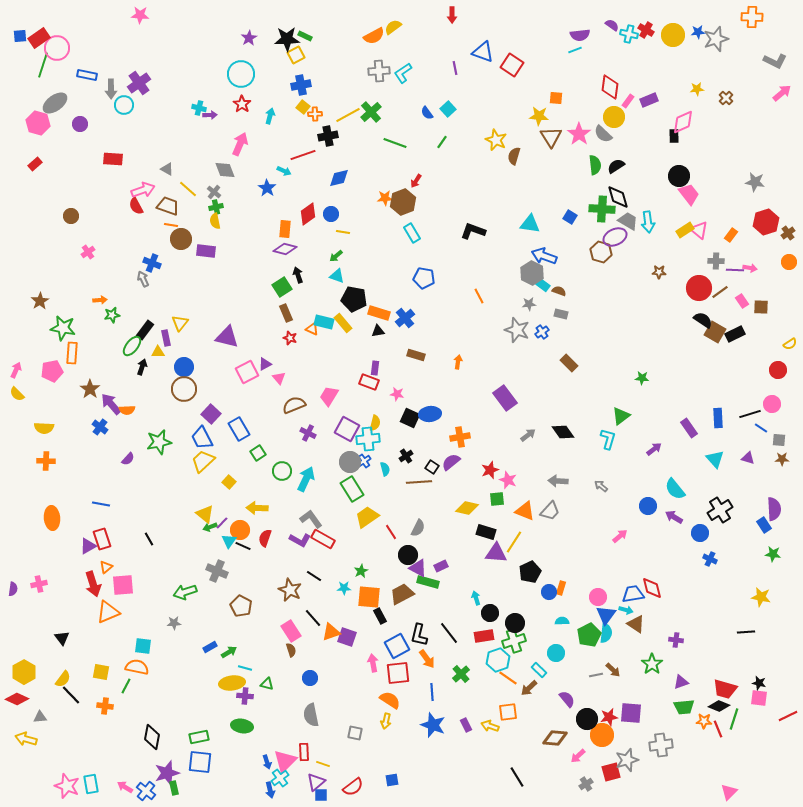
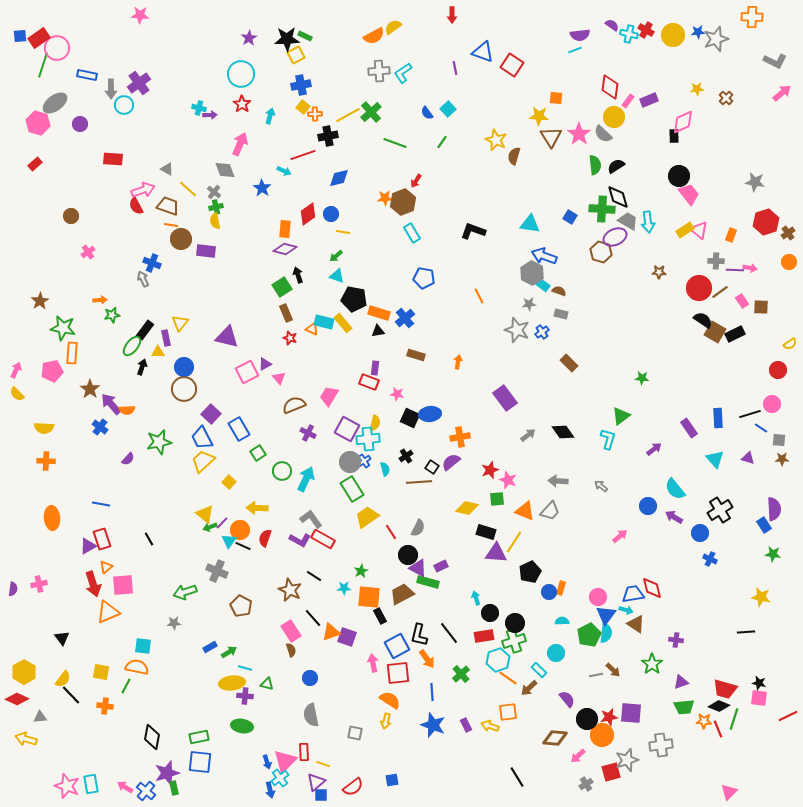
blue star at (267, 188): moved 5 px left
orange rectangle at (731, 235): rotated 16 degrees counterclockwise
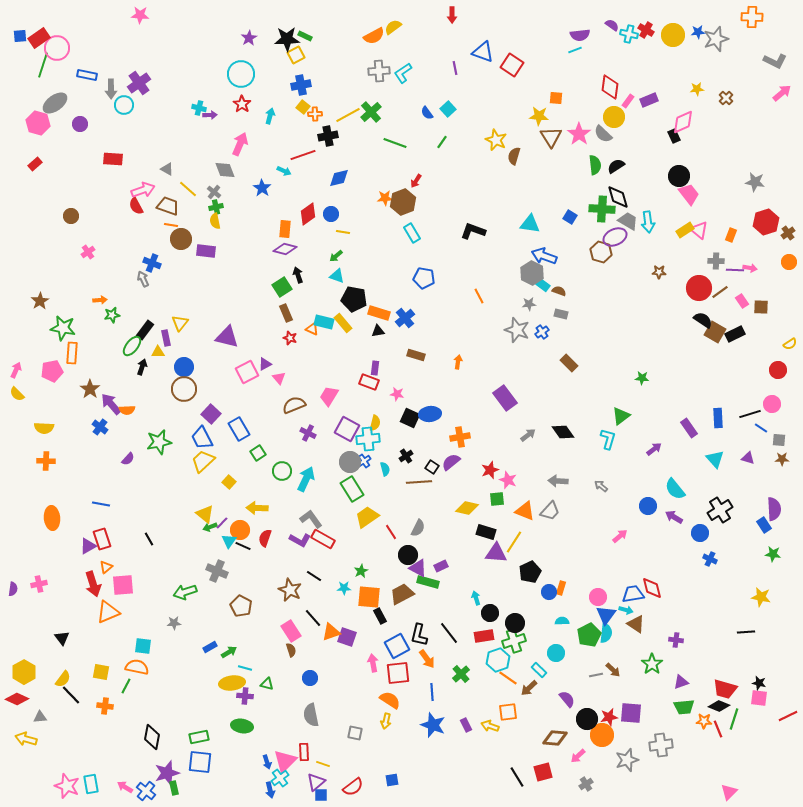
black rectangle at (674, 136): rotated 24 degrees counterclockwise
red square at (611, 772): moved 68 px left
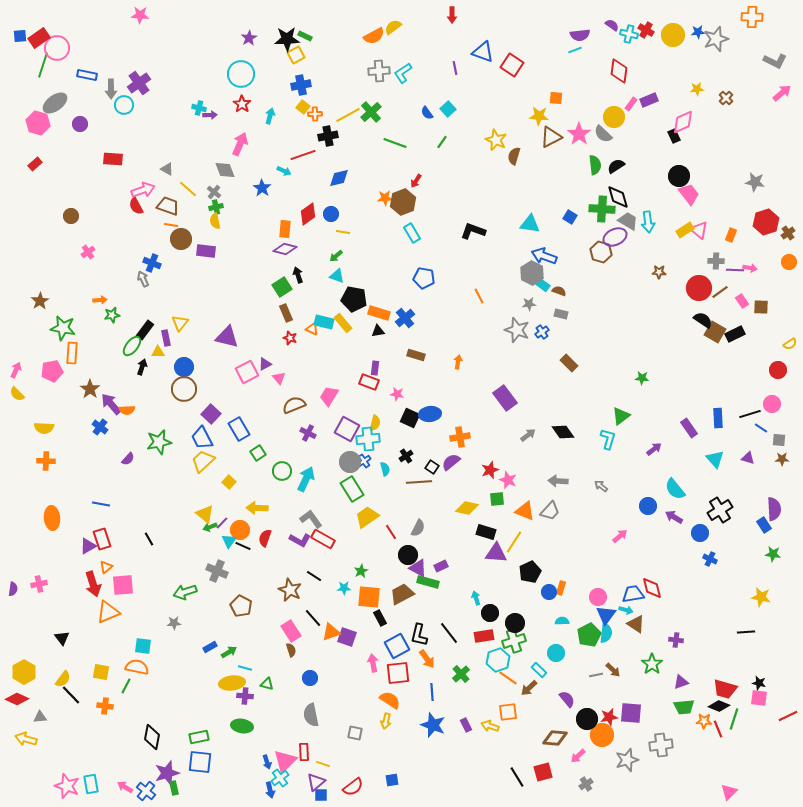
red diamond at (610, 87): moved 9 px right, 16 px up
pink rectangle at (628, 101): moved 3 px right, 3 px down
brown triangle at (551, 137): rotated 35 degrees clockwise
black rectangle at (380, 616): moved 2 px down
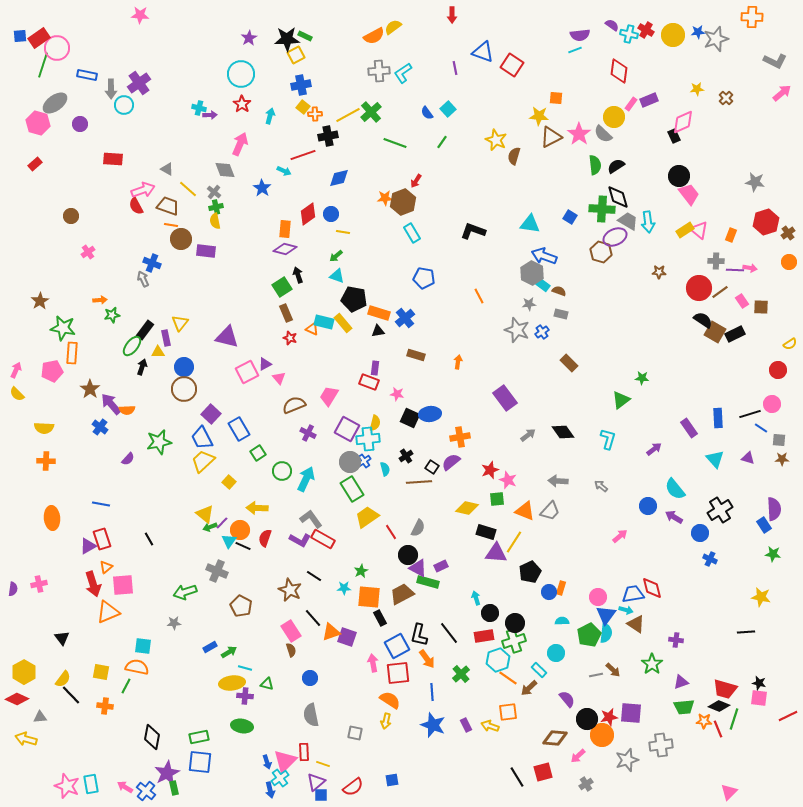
green triangle at (621, 416): moved 16 px up
purple star at (167, 773): rotated 10 degrees counterclockwise
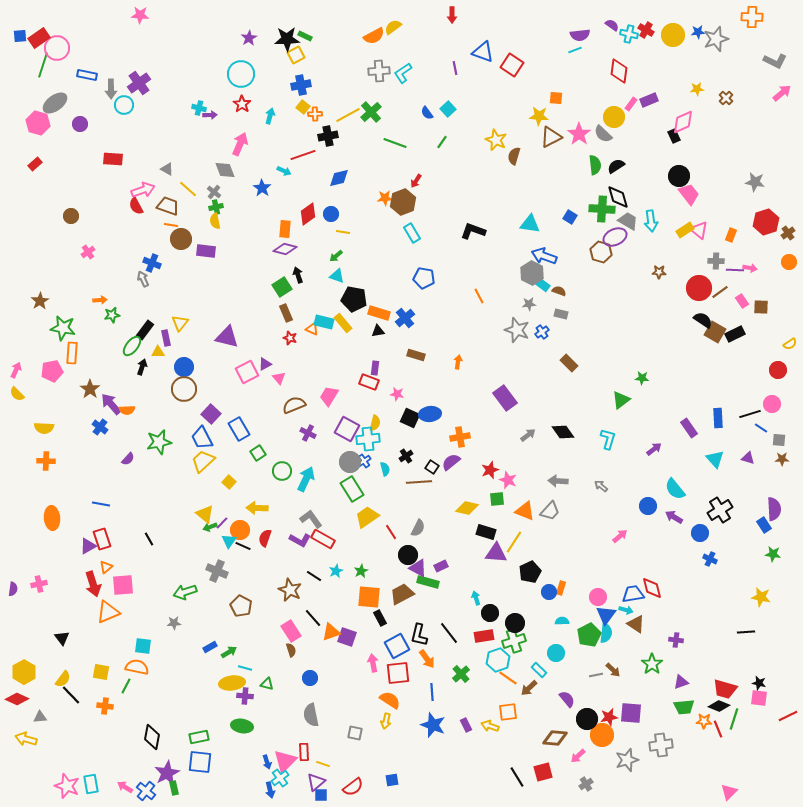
cyan arrow at (648, 222): moved 3 px right, 1 px up
cyan star at (344, 588): moved 8 px left, 17 px up; rotated 24 degrees counterclockwise
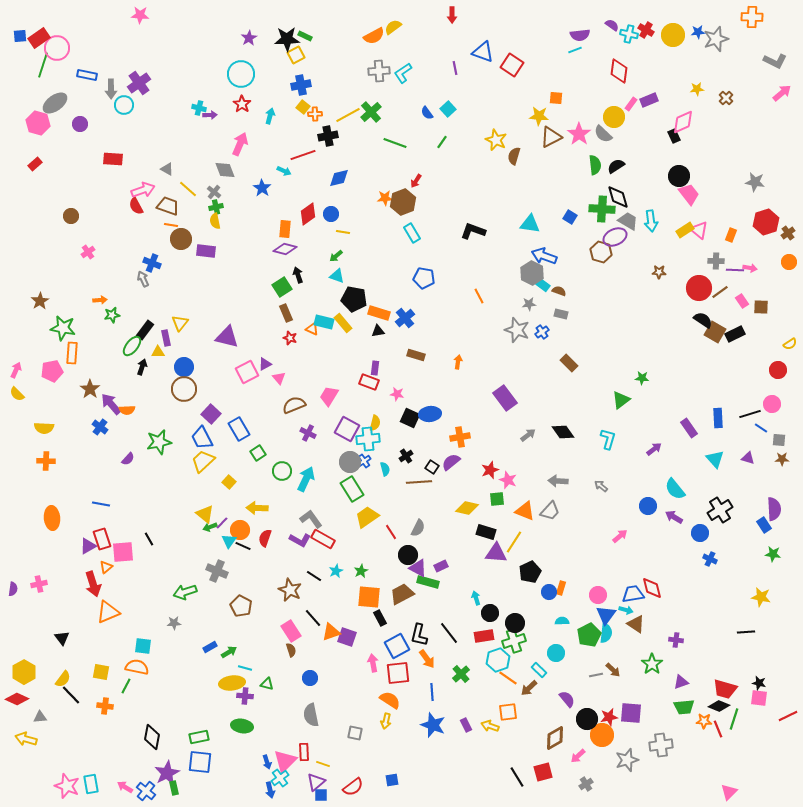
pink square at (123, 585): moved 33 px up
pink circle at (598, 597): moved 2 px up
brown diamond at (555, 738): rotated 35 degrees counterclockwise
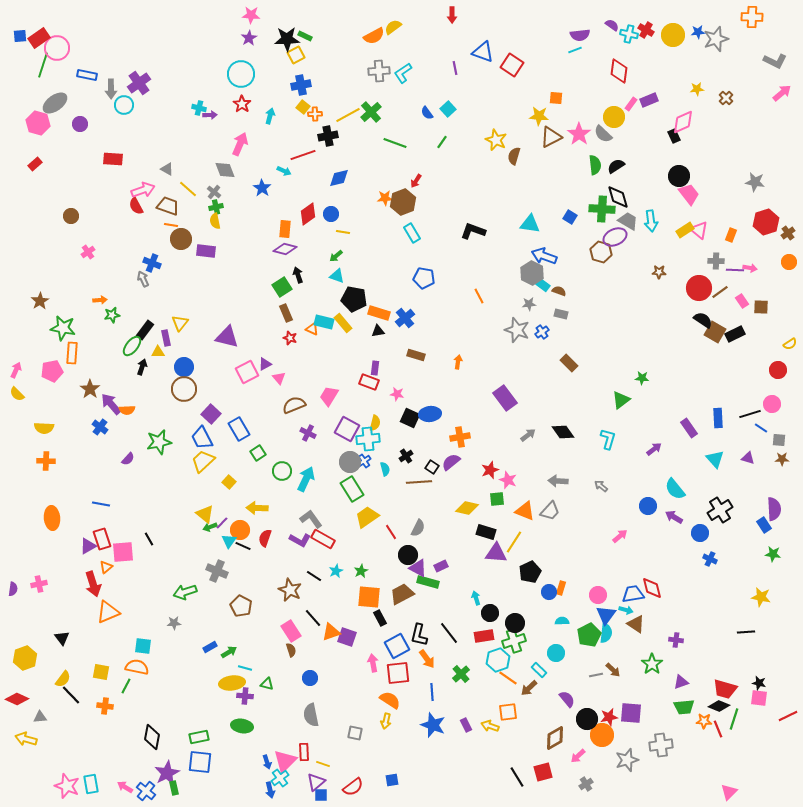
pink star at (140, 15): moved 111 px right
yellow hexagon at (24, 672): moved 1 px right, 14 px up; rotated 10 degrees clockwise
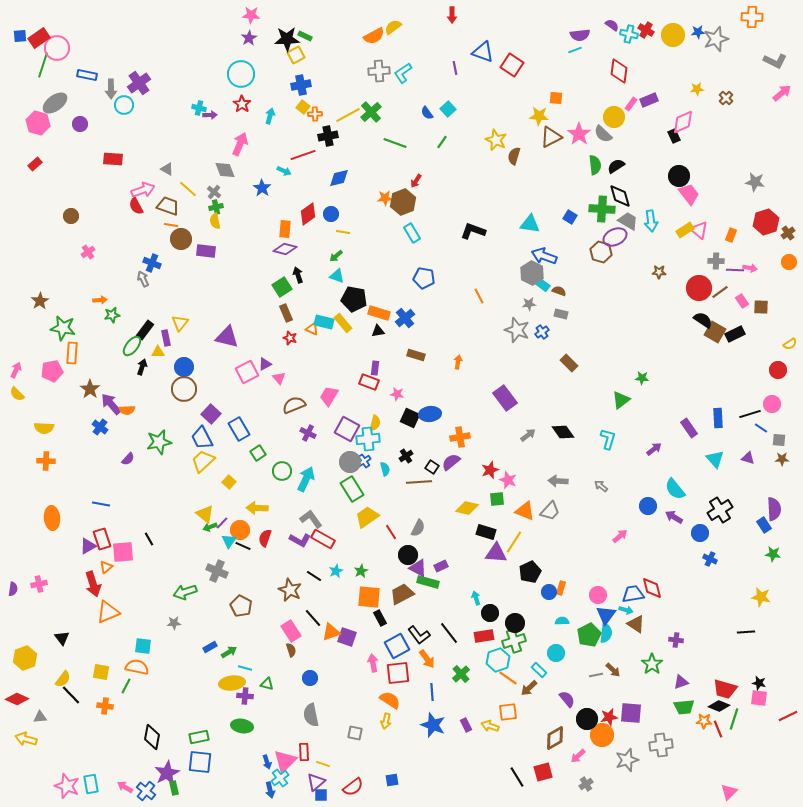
black diamond at (618, 197): moved 2 px right, 1 px up
black L-shape at (419, 635): rotated 50 degrees counterclockwise
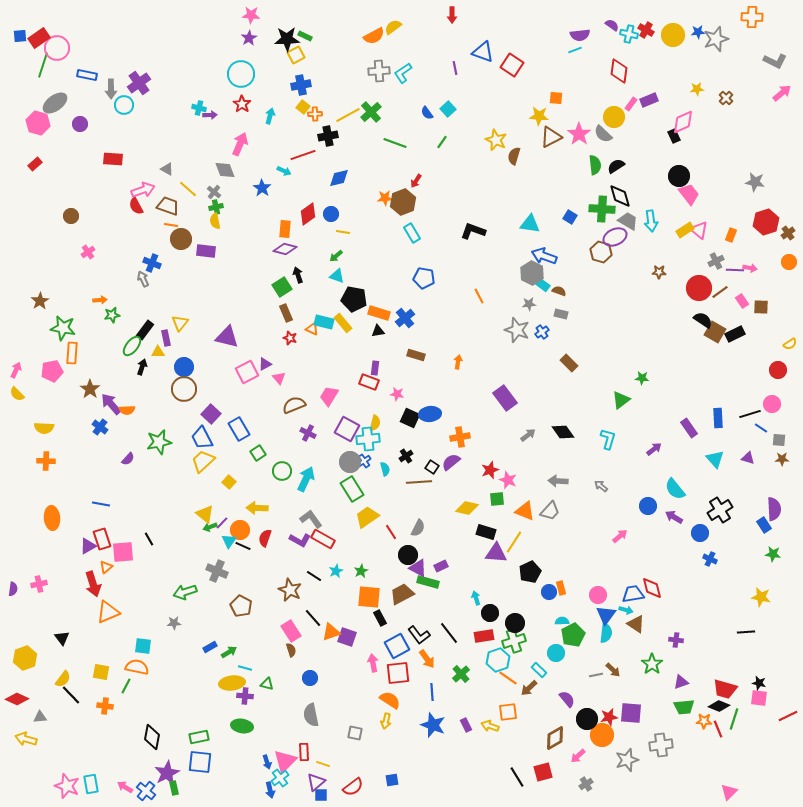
gray cross at (716, 261): rotated 28 degrees counterclockwise
orange rectangle at (561, 588): rotated 32 degrees counterclockwise
green pentagon at (589, 635): moved 16 px left
